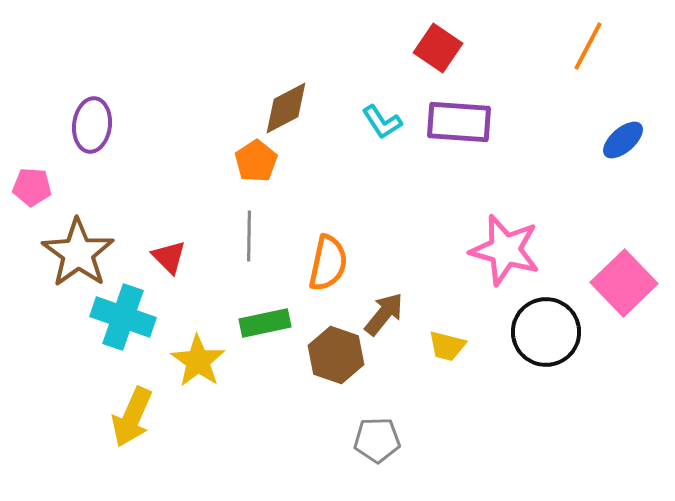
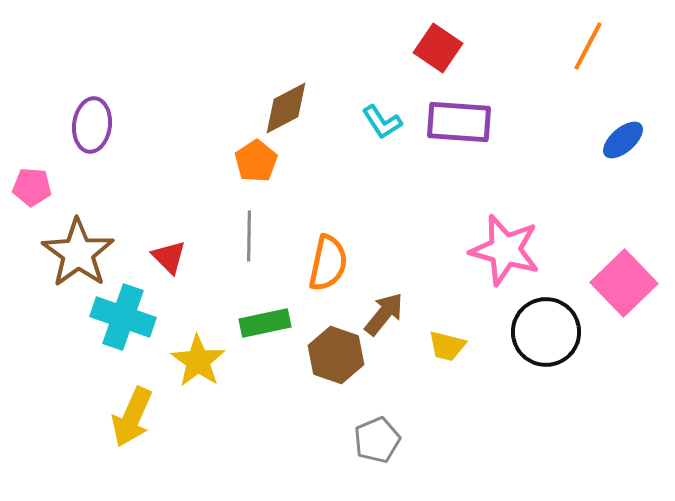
gray pentagon: rotated 21 degrees counterclockwise
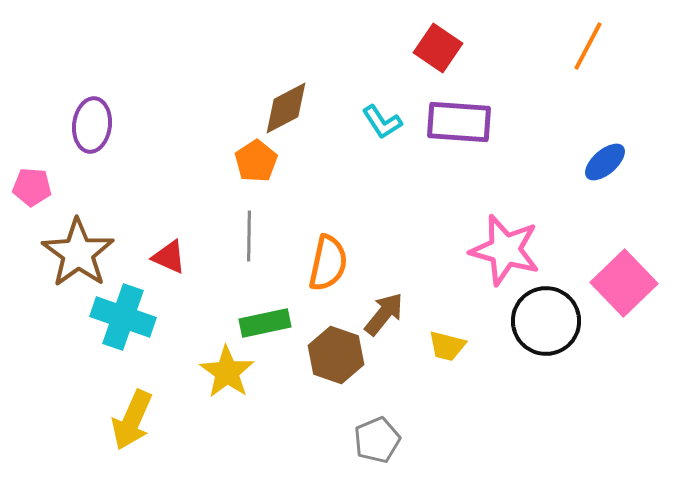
blue ellipse: moved 18 px left, 22 px down
red triangle: rotated 21 degrees counterclockwise
black circle: moved 11 px up
yellow star: moved 29 px right, 11 px down
yellow arrow: moved 3 px down
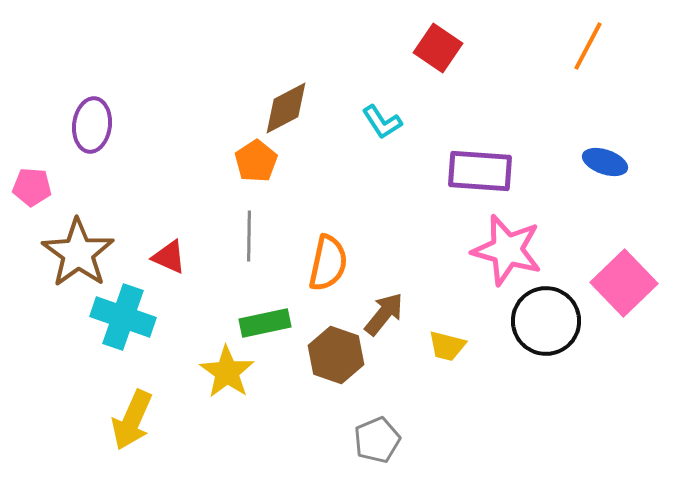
purple rectangle: moved 21 px right, 49 px down
blue ellipse: rotated 60 degrees clockwise
pink star: moved 2 px right
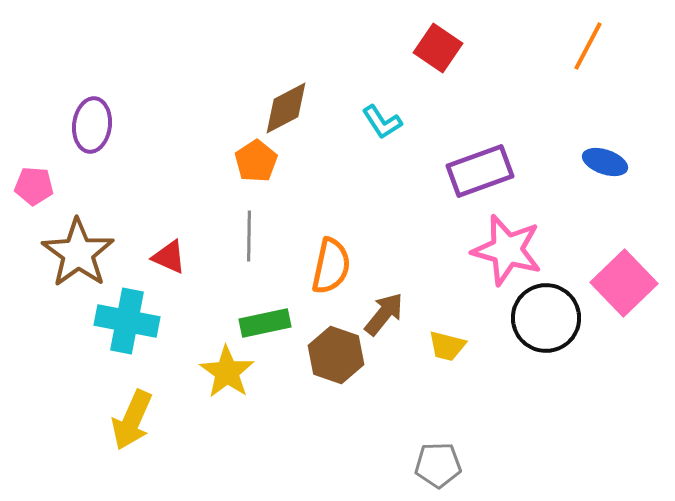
purple rectangle: rotated 24 degrees counterclockwise
pink pentagon: moved 2 px right, 1 px up
orange semicircle: moved 3 px right, 3 px down
cyan cross: moved 4 px right, 4 px down; rotated 8 degrees counterclockwise
black circle: moved 3 px up
gray pentagon: moved 61 px right, 25 px down; rotated 21 degrees clockwise
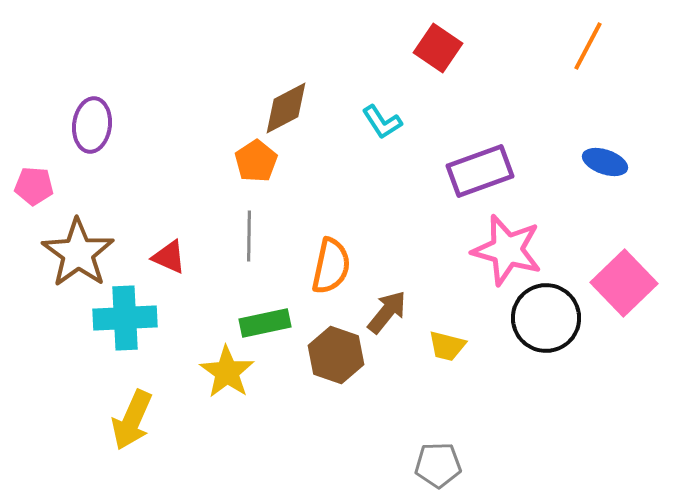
brown arrow: moved 3 px right, 2 px up
cyan cross: moved 2 px left, 3 px up; rotated 14 degrees counterclockwise
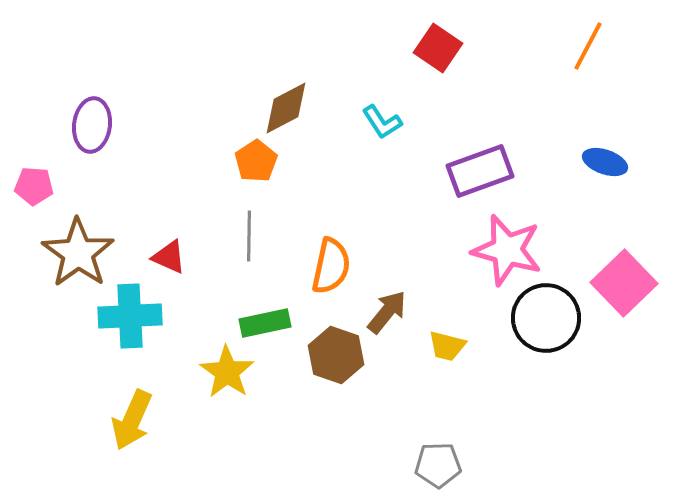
cyan cross: moved 5 px right, 2 px up
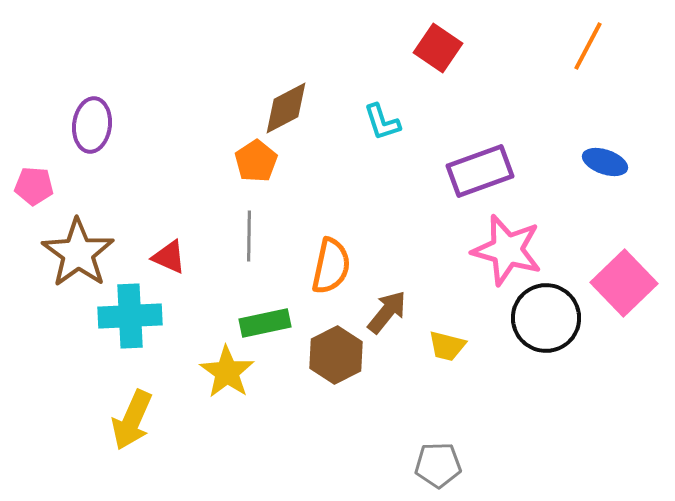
cyan L-shape: rotated 15 degrees clockwise
brown hexagon: rotated 14 degrees clockwise
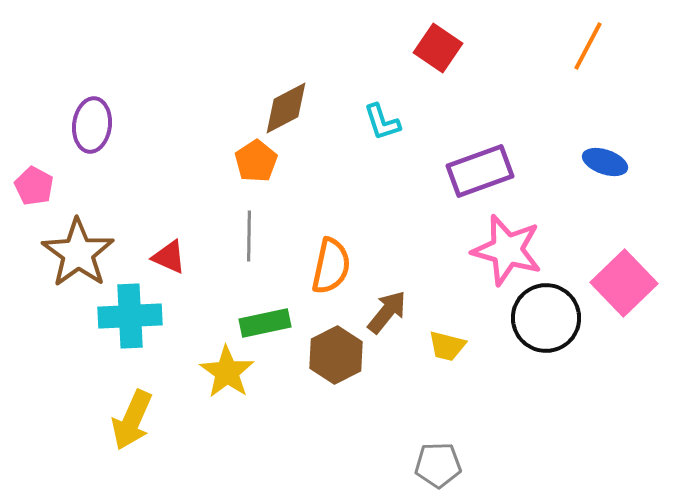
pink pentagon: rotated 24 degrees clockwise
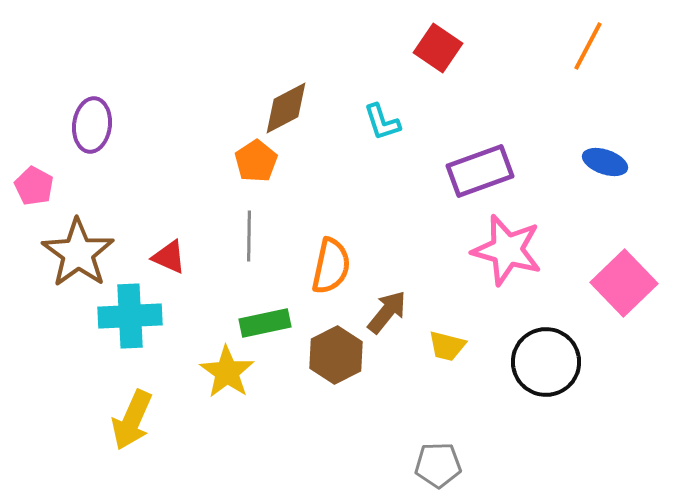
black circle: moved 44 px down
